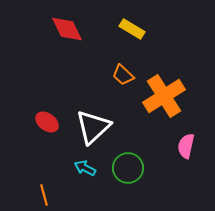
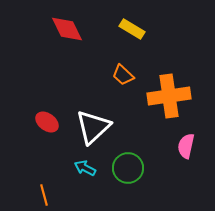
orange cross: moved 5 px right; rotated 24 degrees clockwise
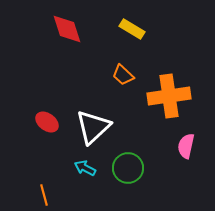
red diamond: rotated 8 degrees clockwise
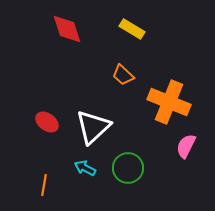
orange cross: moved 6 px down; rotated 30 degrees clockwise
pink semicircle: rotated 15 degrees clockwise
orange line: moved 10 px up; rotated 25 degrees clockwise
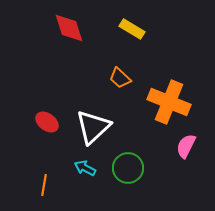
red diamond: moved 2 px right, 1 px up
orange trapezoid: moved 3 px left, 3 px down
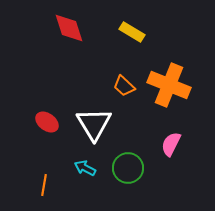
yellow rectangle: moved 3 px down
orange trapezoid: moved 4 px right, 8 px down
orange cross: moved 17 px up
white triangle: moved 1 px right, 3 px up; rotated 18 degrees counterclockwise
pink semicircle: moved 15 px left, 2 px up
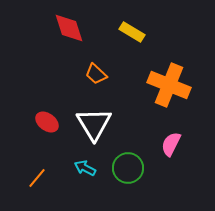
orange trapezoid: moved 28 px left, 12 px up
orange line: moved 7 px left, 7 px up; rotated 30 degrees clockwise
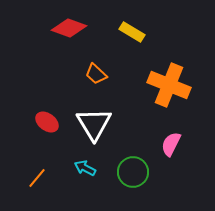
red diamond: rotated 52 degrees counterclockwise
green circle: moved 5 px right, 4 px down
